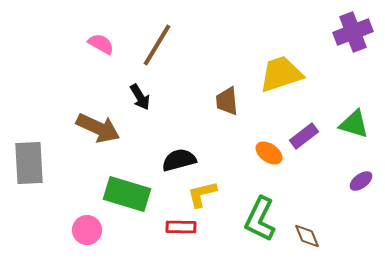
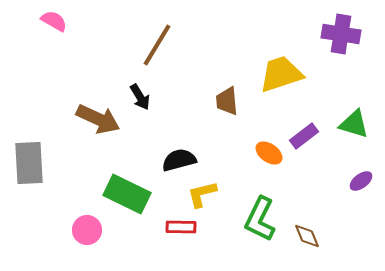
purple cross: moved 12 px left, 2 px down; rotated 30 degrees clockwise
pink semicircle: moved 47 px left, 23 px up
brown arrow: moved 9 px up
green rectangle: rotated 9 degrees clockwise
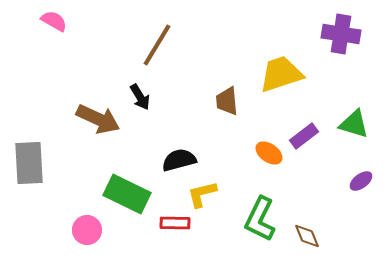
red rectangle: moved 6 px left, 4 px up
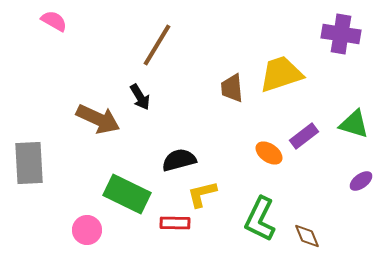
brown trapezoid: moved 5 px right, 13 px up
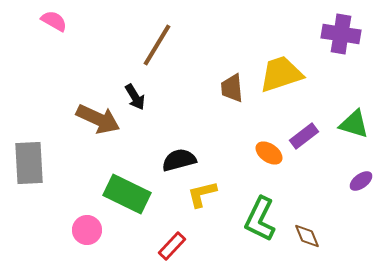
black arrow: moved 5 px left
red rectangle: moved 3 px left, 23 px down; rotated 48 degrees counterclockwise
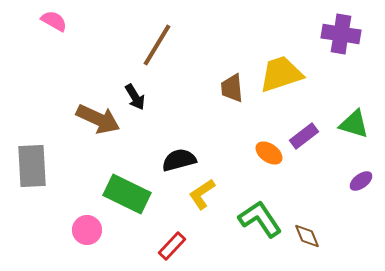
gray rectangle: moved 3 px right, 3 px down
yellow L-shape: rotated 20 degrees counterclockwise
green L-shape: rotated 120 degrees clockwise
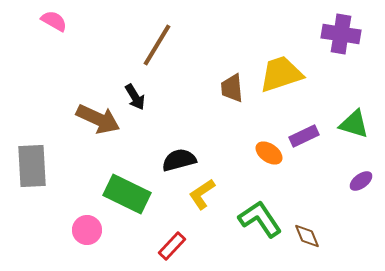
purple rectangle: rotated 12 degrees clockwise
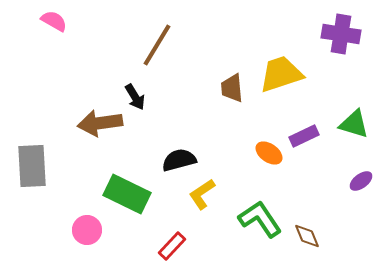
brown arrow: moved 2 px right, 4 px down; rotated 147 degrees clockwise
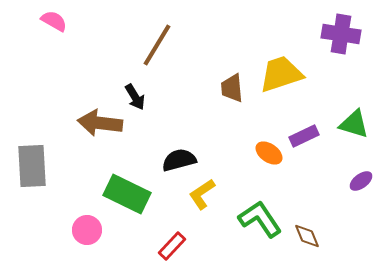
brown arrow: rotated 15 degrees clockwise
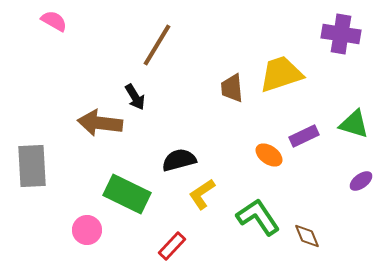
orange ellipse: moved 2 px down
green L-shape: moved 2 px left, 2 px up
